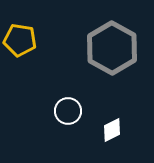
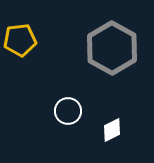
yellow pentagon: rotated 16 degrees counterclockwise
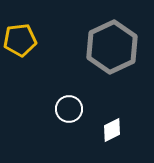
gray hexagon: moved 1 px up; rotated 6 degrees clockwise
white circle: moved 1 px right, 2 px up
